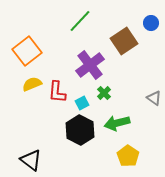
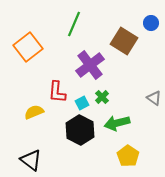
green line: moved 6 px left, 3 px down; rotated 20 degrees counterclockwise
brown square: rotated 24 degrees counterclockwise
orange square: moved 1 px right, 4 px up
yellow semicircle: moved 2 px right, 28 px down
green cross: moved 2 px left, 4 px down
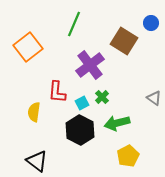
yellow semicircle: rotated 60 degrees counterclockwise
yellow pentagon: rotated 10 degrees clockwise
black triangle: moved 6 px right, 1 px down
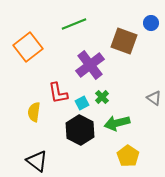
green line: rotated 45 degrees clockwise
brown square: rotated 12 degrees counterclockwise
red L-shape: moved 1 px right, 1 px down; rotated 15 degrees counterclockwise
yellow pentagon: rotated 10 degrees counterclockwise
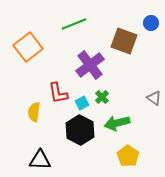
black triangle: moved 3 px right, 1 px up; rotated 35 degrees counterclockwise
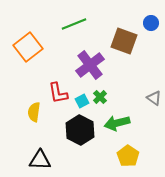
green cross: moved 2 px left
cyan square: moved 2 px up
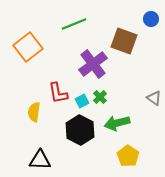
blue circle: moved 4 px up
purple cross: moved 3 px right, 1 px up
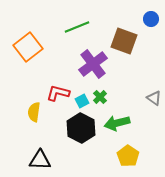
green line: moved 3 px right, 3 px down
red L-shape: rotated 115 degrees clockwise
black hexagon: moved 1 px right, 2 px up
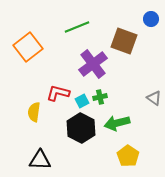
green cross: rotated 32 degrees clockwise
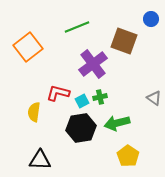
black hexagon: rotated 24 degrees clockwise
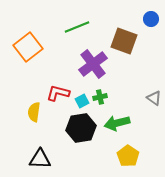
black triangle: moved 1 px up
